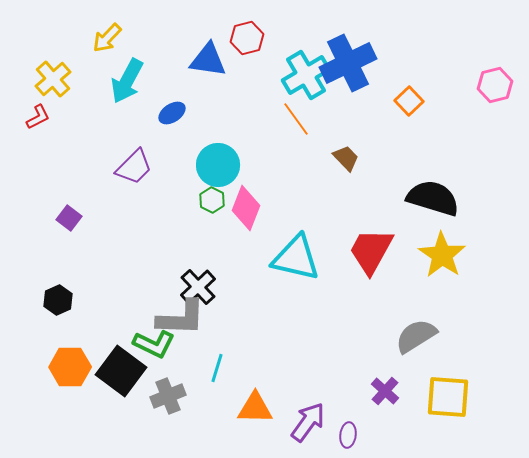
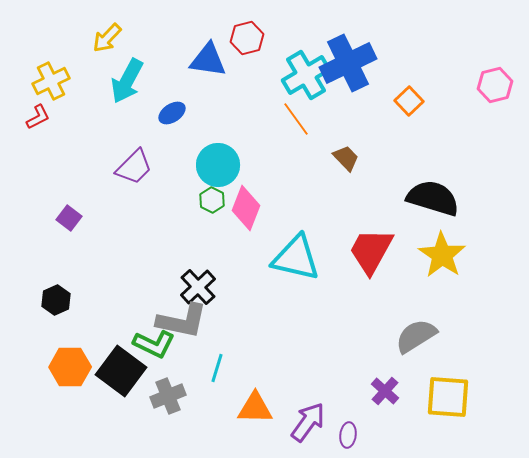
yellow cross: moved 2 px left, 2 px down; rotated 15 degrees clockwise
black hexagon: moved 2 px left
gray L-shape: moved 1 px right, 3 px down; rotated 10 degrees clockwise
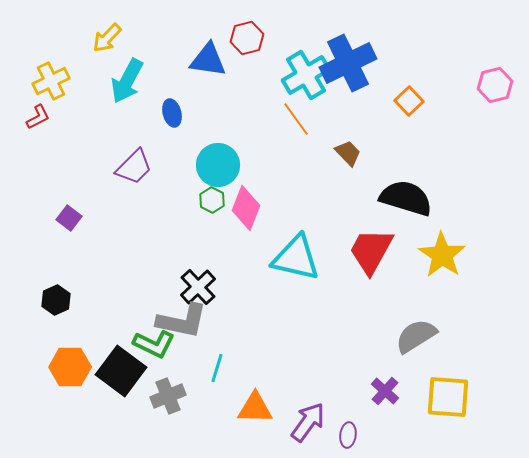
blue ellipse: rotated 72 degrees counterclockwise
brown trapezoid: moved 2 px right, 5 px up
black semicircle: moved 27 px left
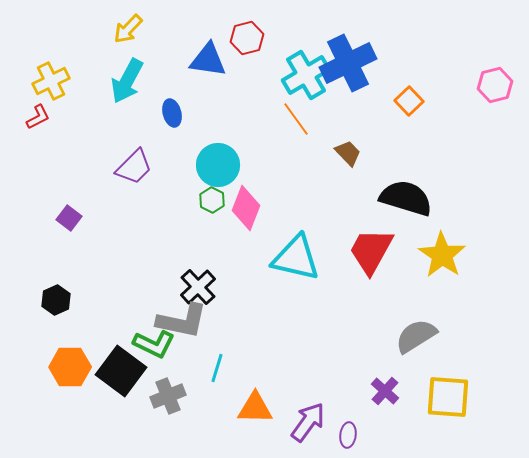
yellow arrow: moved 21 px right, 9 px up
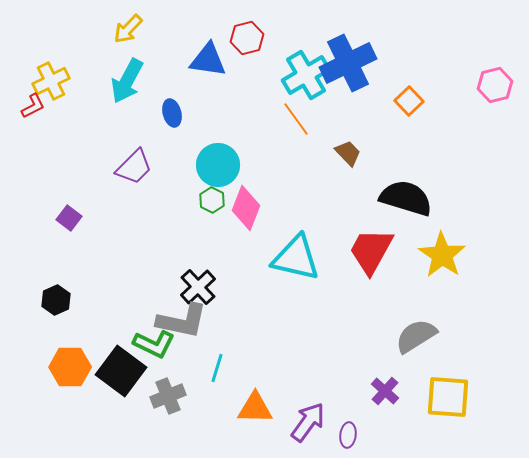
red L-shape: moved 5 px left, 11 px up
